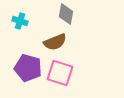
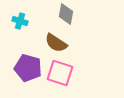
brown semicircle: moved 1 px right, 1 px down; rotated 55 degrees clockwise
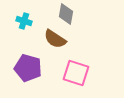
cyan cross: moved 4 px right
brown semicircle: moved 1 px left, 4 px up
pink square: moved 16 px right
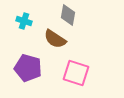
gray diamond: moved 2 px right, 1 px down
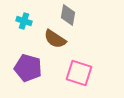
pink square: moved 3 px right
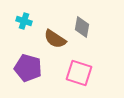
gray diamond: moved 14 px right, 12 px down
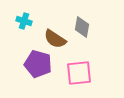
purple pentagon: moved 10 px right, 4 px up
pink square: rotated 24 degrees counterclockwise
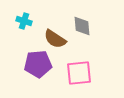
gray diamond: moved 1 px up; rotated 15 degrees counterclockwise
purple pentagon: rotated 20 degrees counterclockwise
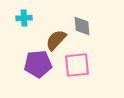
cyan cross: moved 3 px up; rotated 21 degrees counterclockwise
brown semicircle: moved 1 px right, 1 px down; rotated 100 degrees clockwise
pink square: moved 2 px left, 8 px up
